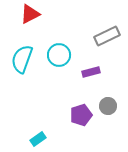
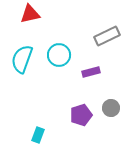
red triangle: rotated 15 degrees clockwise
gray circle: moved 3 px right, 2 px down
cyan rectangle: moved 4 px up; rotated 35 degrees counterclockwise
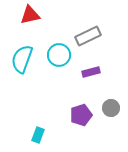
red triangle: moved 1 px down
gray rectangle: moved 19 px left
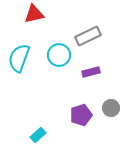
red triangle: moved 4 px right, 1 px up
cyan semicircle: moved 3 px left, 1 px up
cyan rectangle: rotated 28 degrees clockwise
